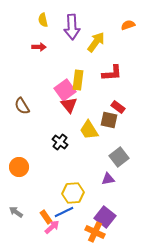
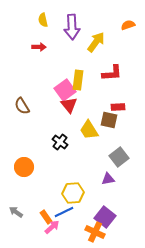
red rectangle: rotated 40 degrees counterclockwise
orange circle: moved 5 px right
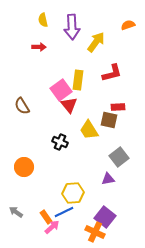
red L-shape: rotated 10 degrees counterclockwise
pink square: moved 4 px left
black cross: rotated 14 degrees counterclockwise
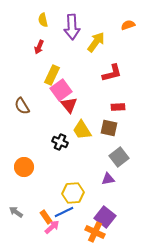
red arrow: rotated 112 degrees clockwise
yellow rectangle: moved 26 px left, 5 px up; rotated 18 degrees clockwise
brown square: moved 8 px down
yellow trapezoid: moved 7 px left
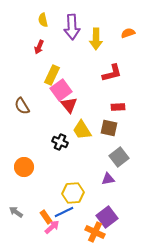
orange semicircle: moved 8 px down
yellow arrow: moved 3 px up; rotated 145 degrees clockwise
purple square: moved 2 px right; rotated 15 degrees clockwise
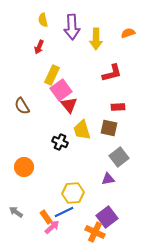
yellow trapezoid: rotated 15 degrees clockwise
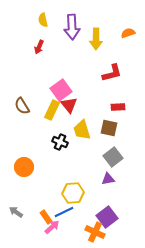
yellow rectangle: moved 35 px down
gray square: moved 6 px left
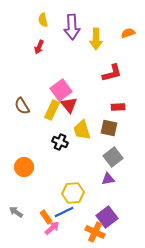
pink arrow: moved 1 px down
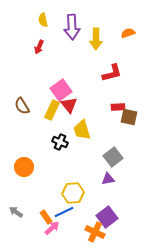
brown square: moved 20 px right, 11 px up
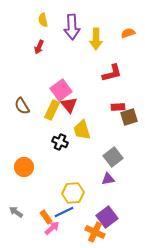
brown square: rotated 30 degrees counterclockwise
